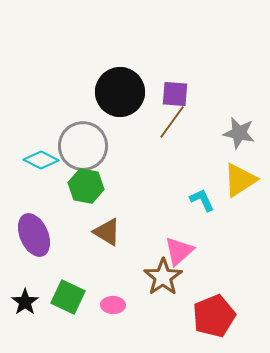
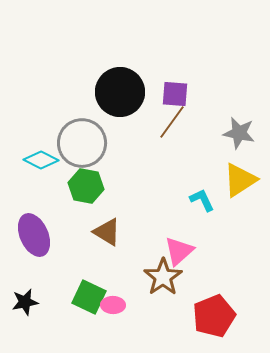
gray circle: moved 1 px left, 3 px up
green square: moved 21 px right
black star: rotated 24 degrees clockwise
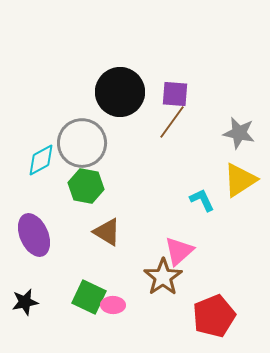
cyan diamond: rotated 56 degrees counterclockwise
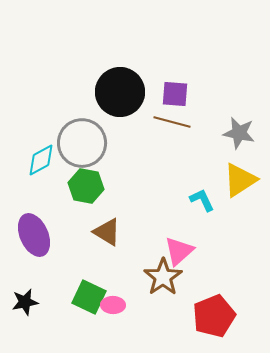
brown line: rotated 69 degrees clockwise
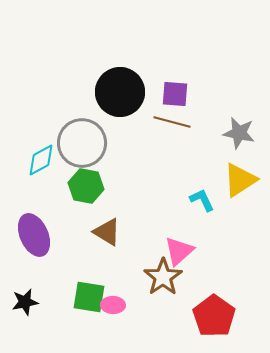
green square: rotated 16 degrees counterclockwise
red pentagon: rotated 15 degrees counterclockwise
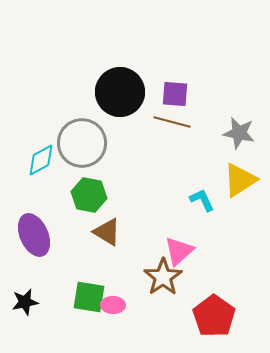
green hexagon: moved 3 px right, 9 px down
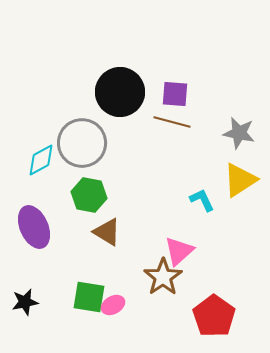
purple ellipse: moved 8 px up
pink ellipse: rotated 30 degrees counterclockwise
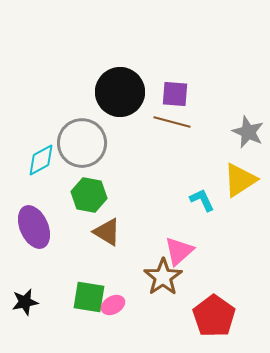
gray star: moved 9 px right, 1 px up; rotated 12 degrees clockwise
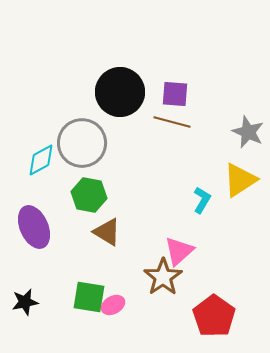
cyan L-shape: rotated 56 degrees clockwise
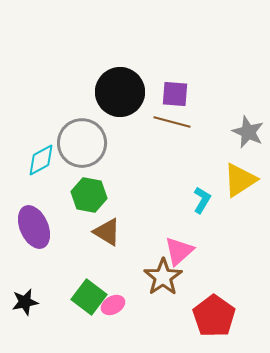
green square: rotated 28 degrees clockwise
